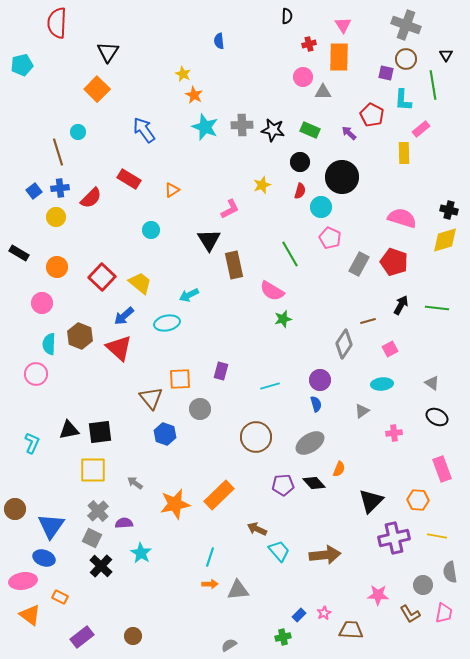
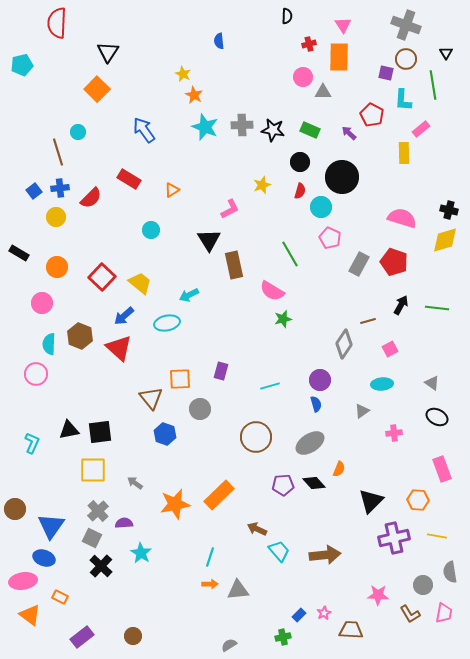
black triangle at (446, 55): moved 2 px up
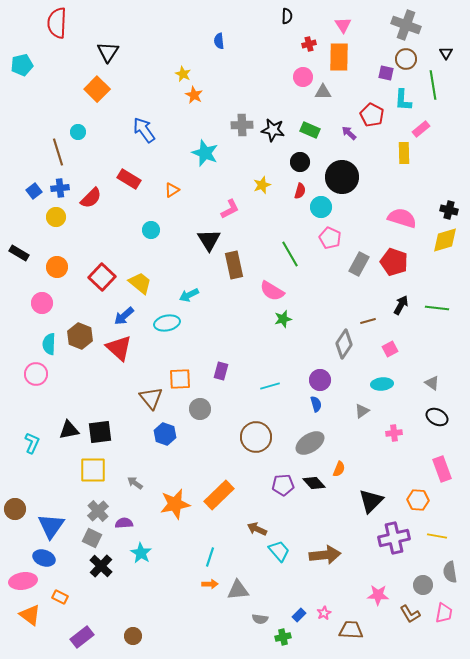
cyan star at (205, 127): moved 26 px down
gray semicircle at (229, 645): moved 31 px right, 26 px up; rotated 140 degrees counterclockwise
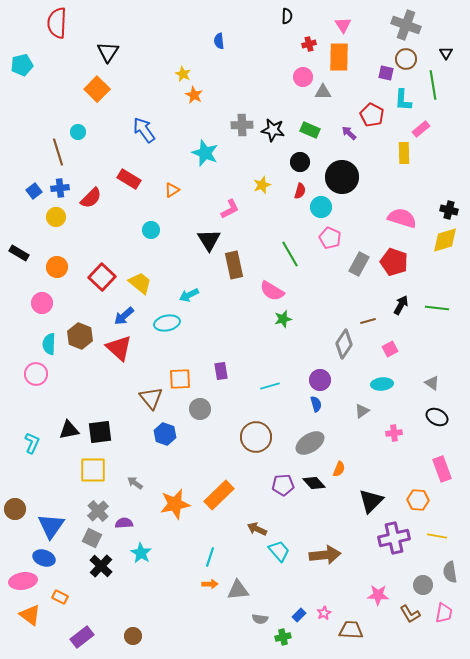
purple rectangle at (221, 371): rotated 24 degrees counterclockwise
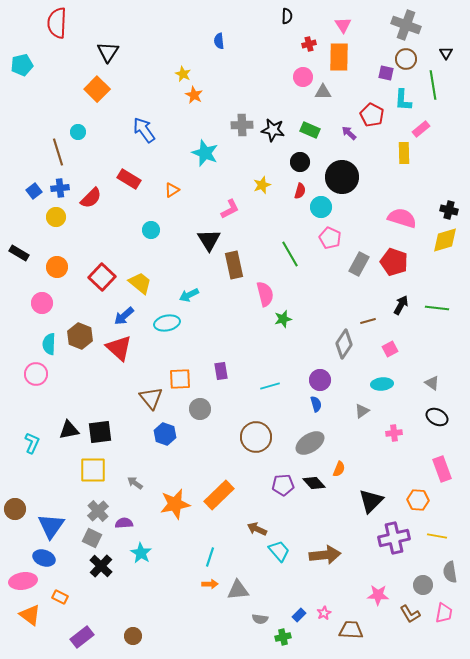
pink semicircle at (272, 291): moved 7 px left, 3 px down; rotated 135 degrees counterclockwise
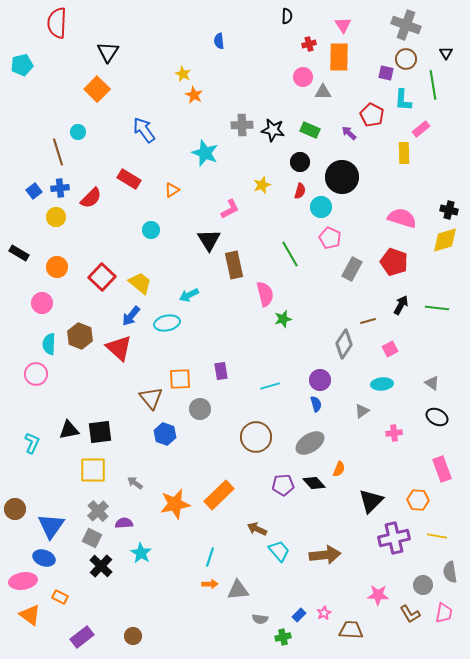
gray rectangle at (359, 264): moved 7 px left, 5 px down
blue arrow at (124, 316): moved 7 px right; rotated 10 degrees counterclockwise
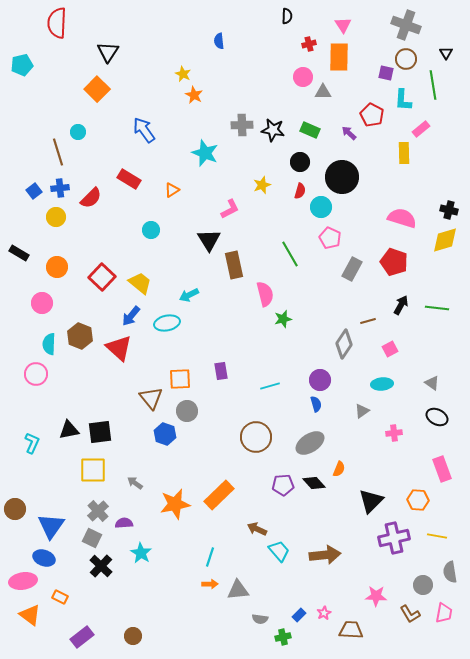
gray circle at (200, 409): moved 13 px left, 2 px down
pink star at (378, 595): moved 2 px left, 1 px down
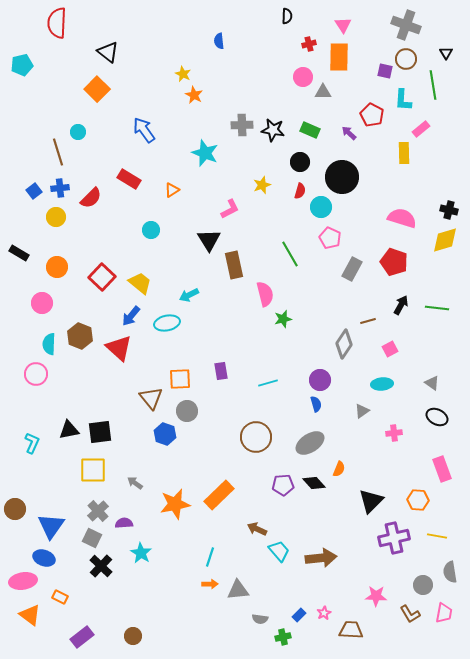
black triangle at (108, 52): rotated 25 degrees counterclockwise
purple square at (386, 73): moved 1 px left, 2 px up
cyan line at (270, 386): moved 2 px left, 3 px up
brown arrow at (325, 555): moved 4 px left, 3 px down
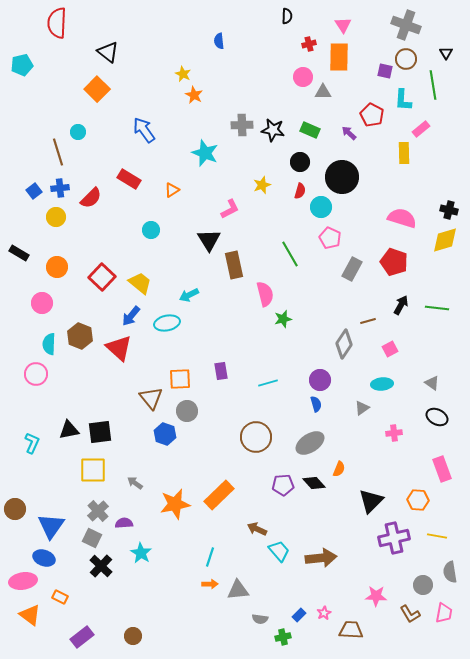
gray triangle at (362, 411): moved 3 px up
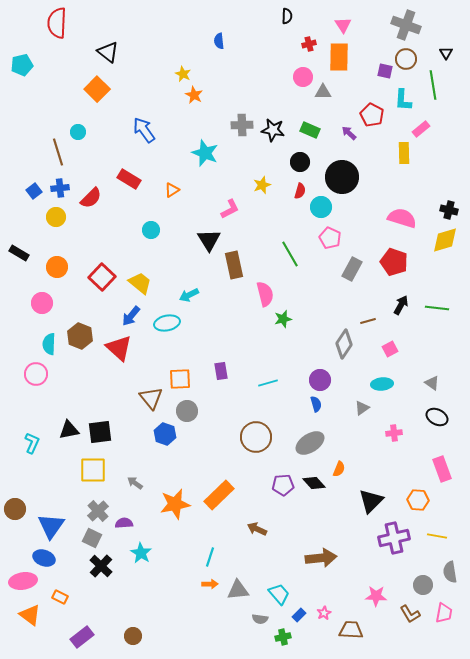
cyan trapezoid at (279, 551): moved 43 px down
